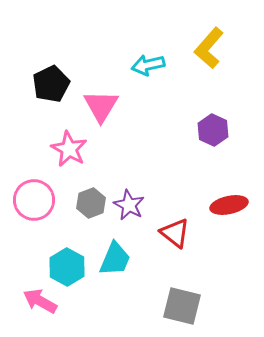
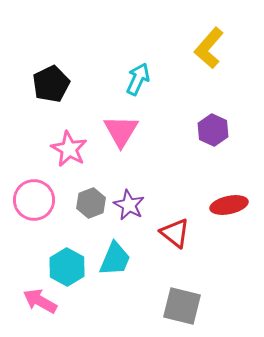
cyan arrow: moved 10 px left, 14 px down; rotated 128 degrees clockwise
pink triangle: moved 20 px right, 25 px down
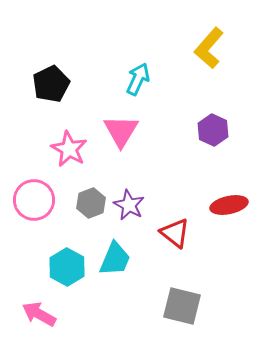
pink arrow: moved 1 px left, 13 px down
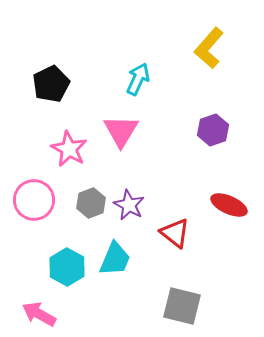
purple hexagon: rotated 16 degrees clockwise
red ellipse: rotated 36 degrees clockwise
